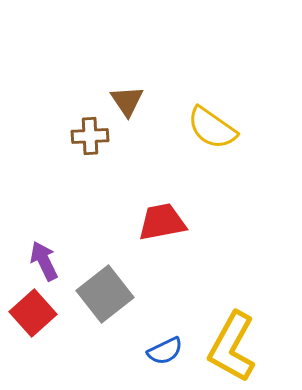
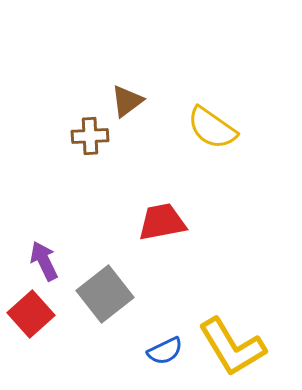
brown triangle: rotated 27 degrees clockwise
red square: moved 2 px left, 1 px down
yellow L-shape: rotated 60 degrees counterclockwise
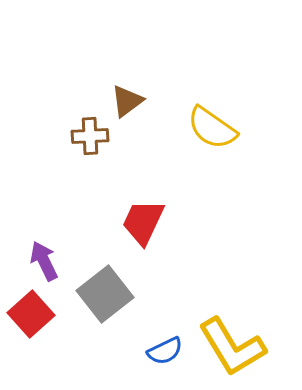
red trapezoid: moved 19 px left; rotated 54 degrees counterclockwise
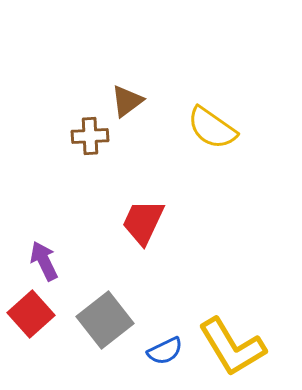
gray square: moved 26 px down
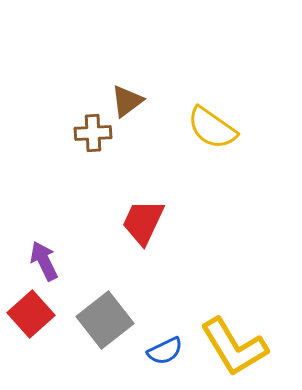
brown cross: moved 3 px right, 3 px up
yellow L-shape: moved 2 px right
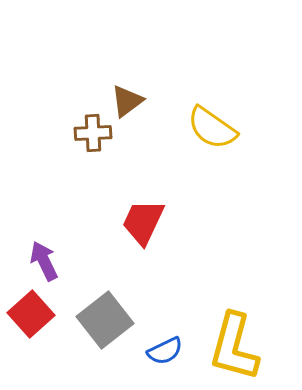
yellow L-shape: rotated 46 degrees clockwise
